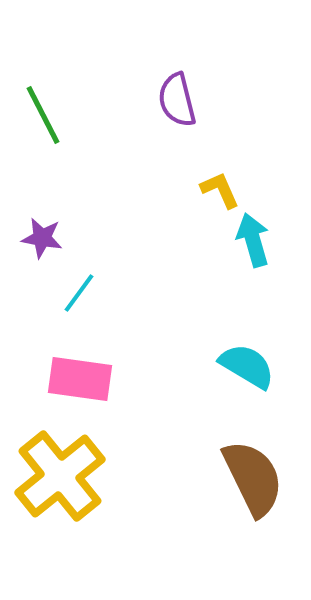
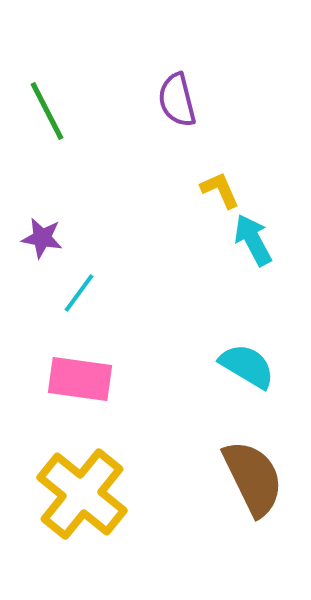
green line: moved 4 px right, 4 px up
cyan arrow: rotated 12 degrees counterclockwise
yellow cross: moved 22 px right, 18 px down; rotated 12 degrees counterclockwise
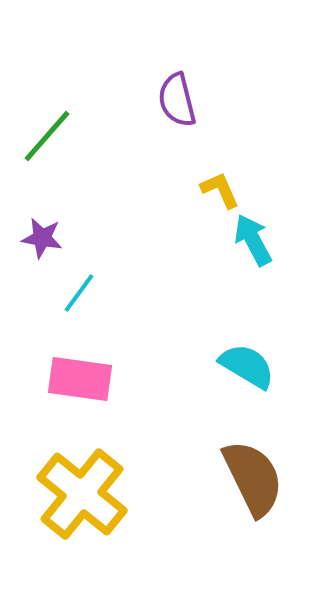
green line: moved 25 px down; rotated 68 degrees clockwise
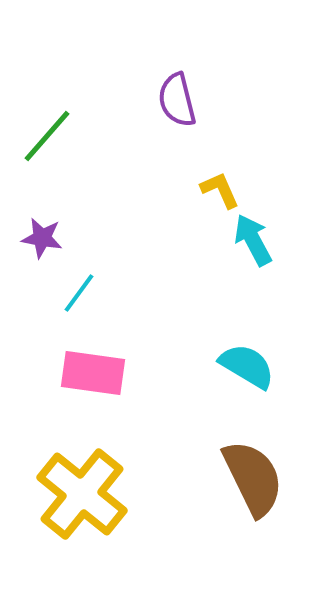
pink rectangle: moved 13 px right, 6 px up
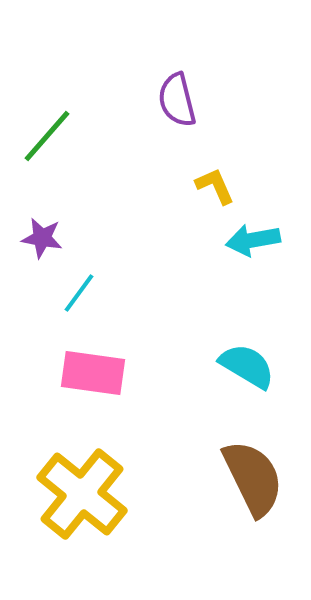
yellow L-shape: moved 5 px left, 4 px up
cyan arrow: rotated 72 degrees counterclockwise
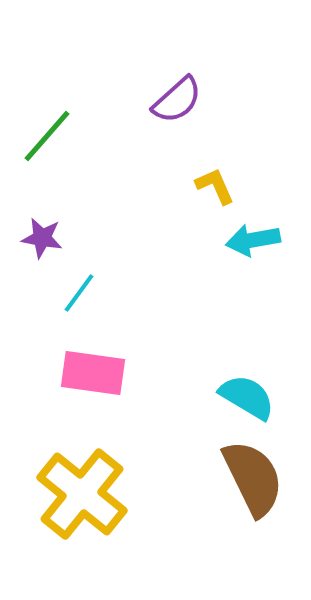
purple semicircle: rotated 118 degrees counterclockwise
cyan semicircle: moved 31 px down
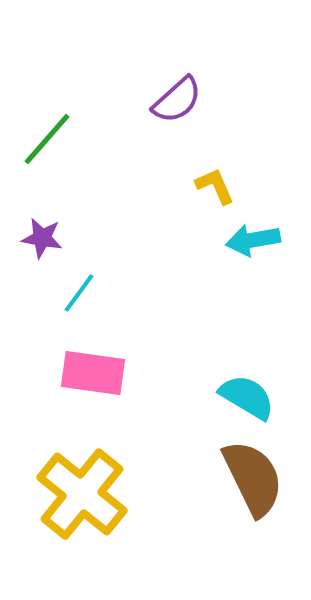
green line: moved 3 px down
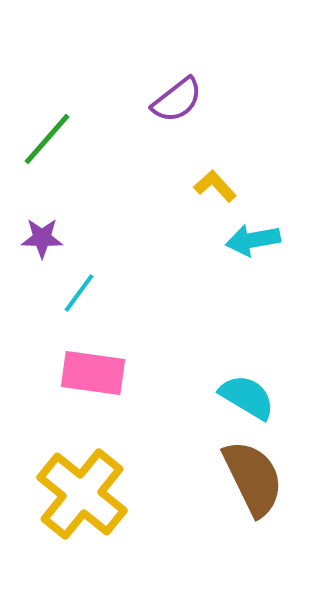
purple semicircle: rotated 4 degrees clockwise
yellow L-shape: rotated 18 degrees counterclockwise
purple star: rotated 9 degrees counterclockwise
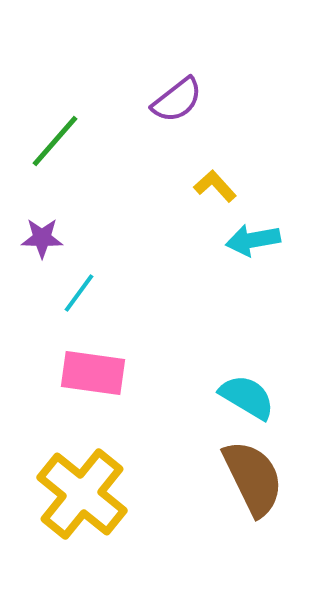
green line: moved 8 px right, 2 px down
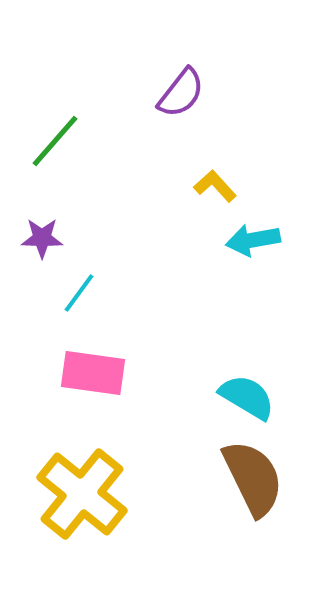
purple semicircle: moved 4 px right, 7 px up; rotated 14 degrees counterclockwise
